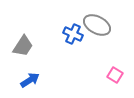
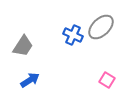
gray ellipse: moved 4 px right, 2 px down; rotated 72 degrees counterclockwise
blue cross: moved 1 px down
pink square: moved 8 px left, 5 px down
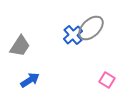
gray ellipse: moved 10 px left, 1 px down
blue cross: rotated 24 degrees clockwise
gray trapezoid: moved 3 px left
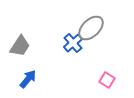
blue cross: moved 8 px down
blue arrow: moved 2 px left, 1 px up; rotated 18 degrees counterclockwise
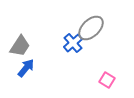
blue arrow: moved 2 px left, 11 px up
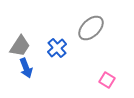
blue cross: moved 16 px left, 5 px down
blue arrow: rotated 120 degrees clockwise
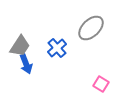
blue arrow: moved 4 px up
pink square: moved 6 px left, 4 px down
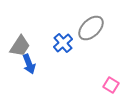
blue cross: moved 6 px right, 5 px up
blue arrow: moved 3 px right
pink square: moved 10 px right, 1 px down
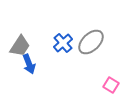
gray ellipse: moved 14 px down
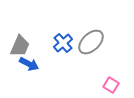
gray trapezoid: rotated 10 degrees counterclockwise
blue arrow: rotated 42 degrees counterclockwise
